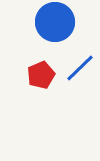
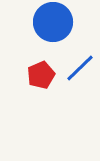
blue circle: moved 2 px left
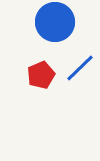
blue circle: moved 2 px right
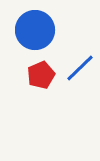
blue circle: moved 20 px left, 8 px down
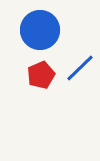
blue circle: moved 5 px right
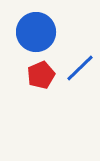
blue circle: moved 4 px left, 2 px down
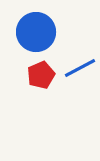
blue line: rotated 16 degrees clockwise
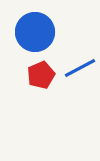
blue circle: moved 1 px left
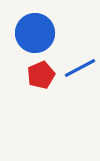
blue circle: moved 1 px down
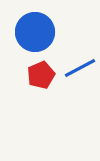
blue circle: moved 1 px up
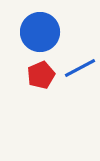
blue circle: moved 5 px right
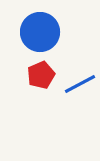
blue line: moved 16 px down
